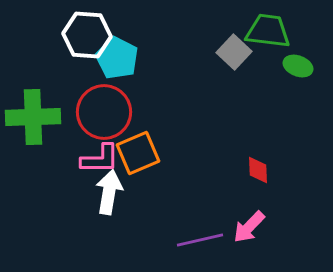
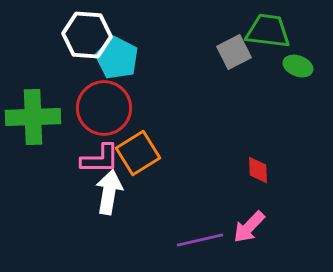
gray square: rotated 20 degrees clockwise
red circle: moved 4 px up
orange square: rotated 9 degrees counterclockwise
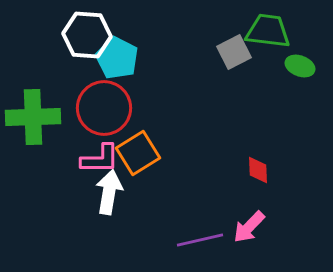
green ellipse: moved 2 px right
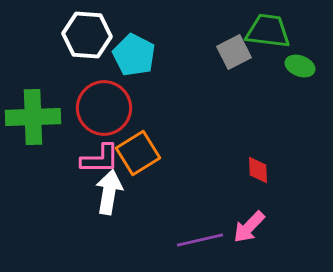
cyan pentagon: moved 17 px right, 3 px up
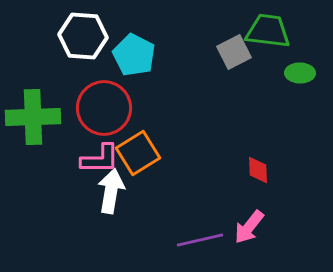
white hexagon: moved 4 px left, 1 px down
green ellipse: moved 7 px down; rotated 20 degrees counterclockwise
white arrow: moved 2 px right, 1 px up
pink arrow: rotated 6 degrees counterclockwise
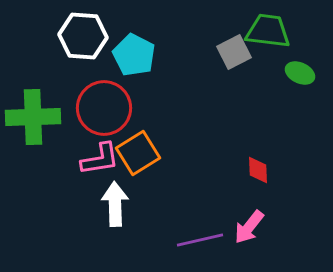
green ellipse: rotated 24 degrees clockwise
pink L-shape: rotated 9 degrees counterclockwise
white arrow: moved 4 px right, 13 px down; rotated 12 degrees counterclockwise
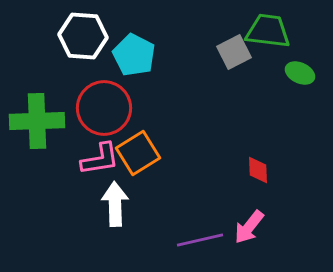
green cross: moved 4 px right, 4 px down
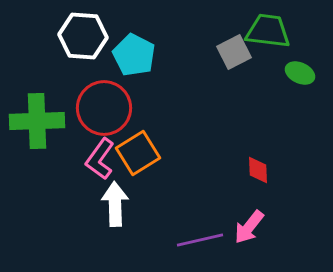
pink L-shape: rotated 135 degrees clockwise
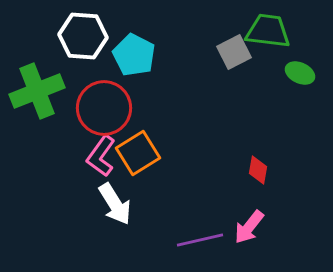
green cross: moved 30 px up; rotated 20 degrees counterclockwise
pink L-shape: moved 1 px right, 3 px up
red diamond: rotated 12 degrees clockwise
white arrow: rotated 150 degrees clockwise
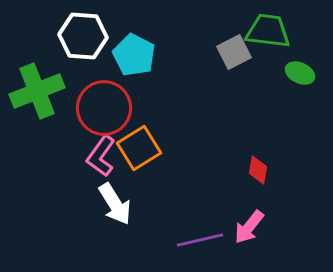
orange square: moved 1 px right, 5 px up
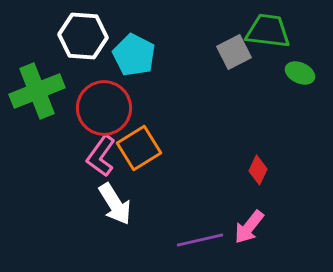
red diamond: rotated 16 degrees clockwise
